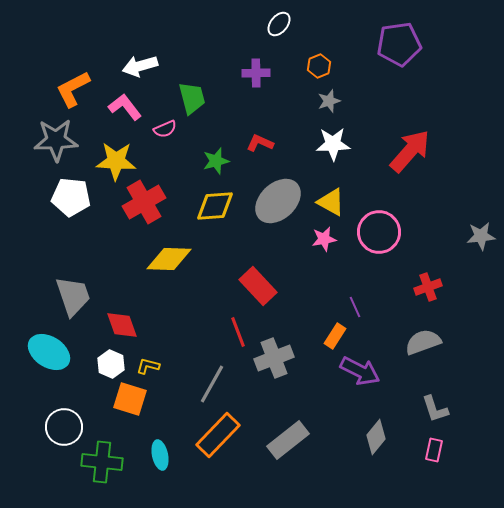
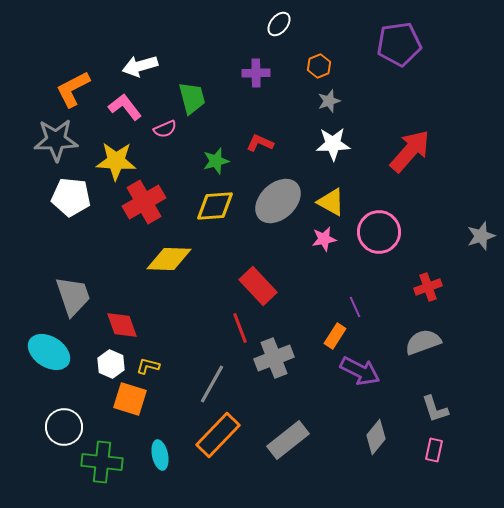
gray star at (481, 236): rotated 12 degrees counterclockwise
red line at (238, 332): moved 2 px right, 4 px up
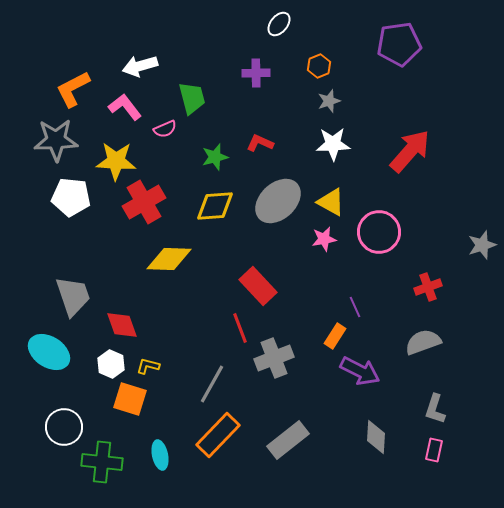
green star at (216, 161): moved 1 px left, 4 px up
gray star at (481, 236): moved 1 px right, 9 px down
gray L-shape at (435, 409): rotated 36 degrees clockwise
gray diamond at (376, 437): rotated 36 degrees counterclockwise
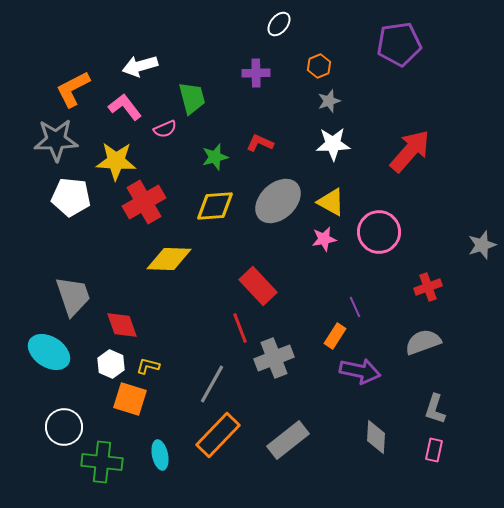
purple arrow at (360, 371): rotated 15 degrees counterclockwise
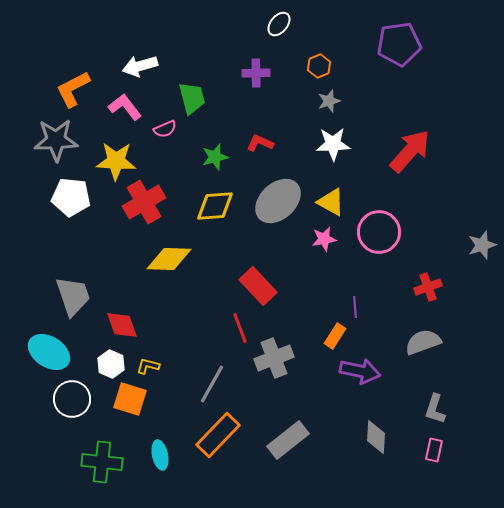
purple line at (355, 307): rotated 20 degrees clockwise
white circle at (64, 427): moved 8 px right, 28 px up
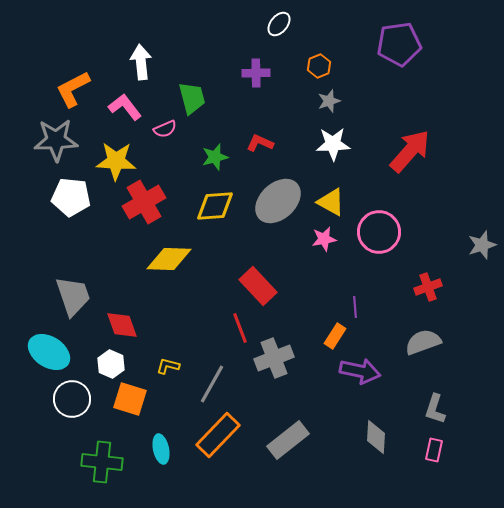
white arrow at (140, 66): moved 1 px right, 4 px up; rotated 100 degrees clockwise
yellow L-shape at (148, 366): moved 20 px right
cyan ellipse at (160, 455): moved 1 px right, 6 px up
